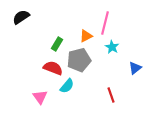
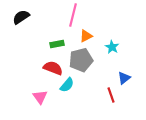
pink line: moved 32 px left, 8 px up
green rectangle: rotated 48 degrees clockwise
gray pentagon: moved 2 px right
blue triangle: moved 11 px left, 10 px down
cyan semicircle: moved 1 px up
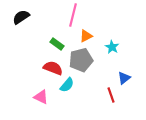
green rectangle: rotated 48 degrees clockwise
pink triangle: moved 1 px right; rotated 28 degrees counterclockwise
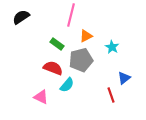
pink line: moved 2 px left
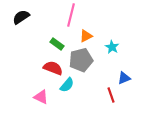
blue triangle: rotated 16 degrees clockwise
